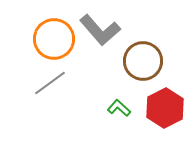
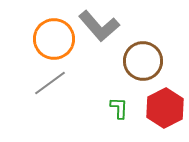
gray L-shape: moved 1 px left, 4 px up
green L-shape: rotated 50 degrees clockwise
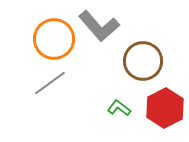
green L-shape: rotated 55 degrees counterclockwise
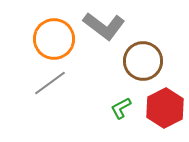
gray L-shape: moved 5 px right; rotated 12 degrees counterclockwise
green L-shape: moved 2 px right; rotated 65 degrees counterclockwise
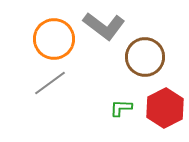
brown circle: moved 2 px right, 4 px up
green L-shape: rotated 30 degrees clockwise
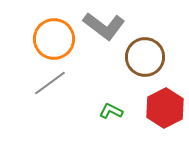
green L-shape: moved 10 px left, 3 px down; rotated 25 degrees clockwise
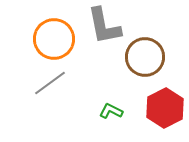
gray L-shape: rotated 42 degrees clockwise
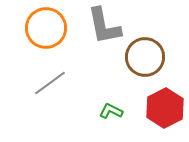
orange circle: moved 8 px left, 11 px up
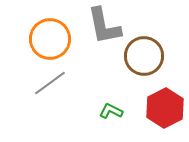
orange circle: moved 4 px right, 11 px down
brown circle: moved 1 px left, 1 px up
